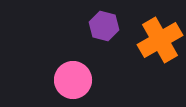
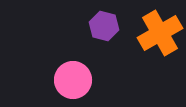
orange cross: moved 7 px up
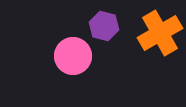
pink circle: moved 24 px up
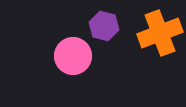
orange cross: rotated 9 degrees clockwise
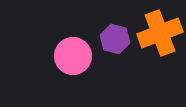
purple hexagon: moved 11 px right, 13 px down
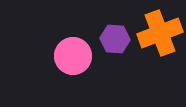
purple hexagon: rotated 12 degrees counterclockwise
